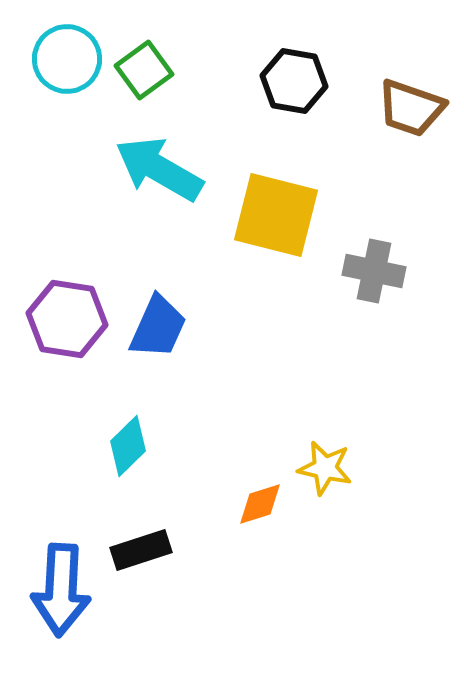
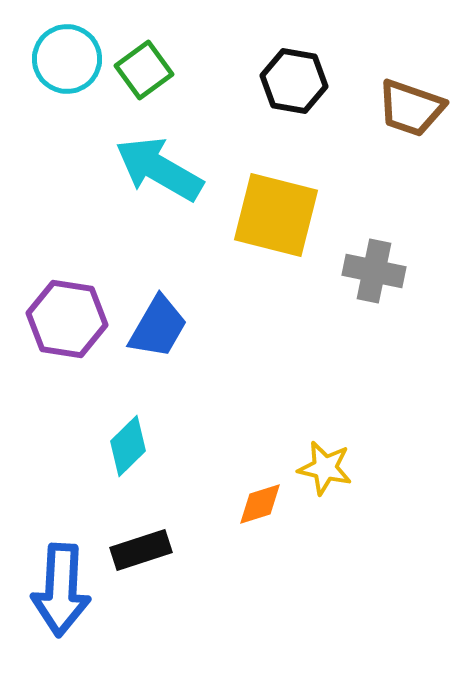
blue trapezoid: rotated 6 degrees clockwise
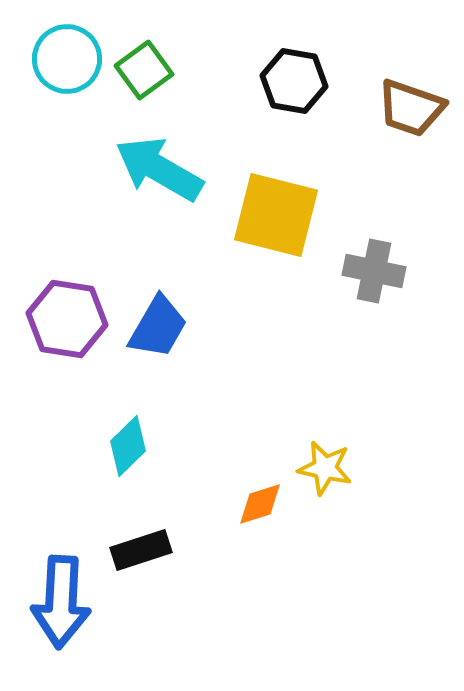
blue arrow: moved 12 px down
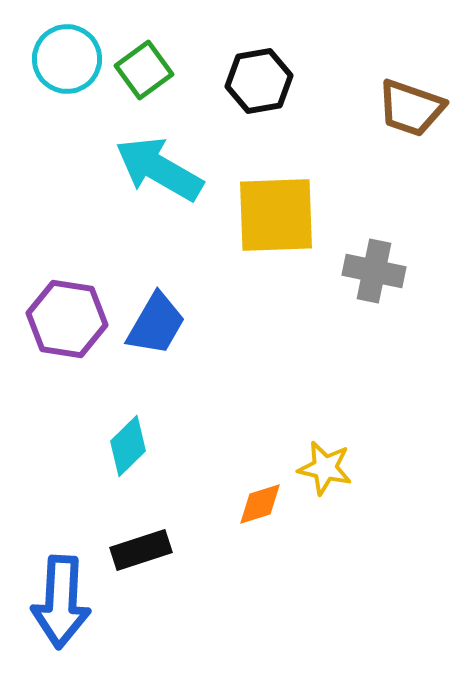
black hexagon: moved 35 px left; rotated 20 degrees counterclockwise
yellow square: rotated 16 degrees counterclockwise
blue trapezoid: moved 2 px left, 3 px up
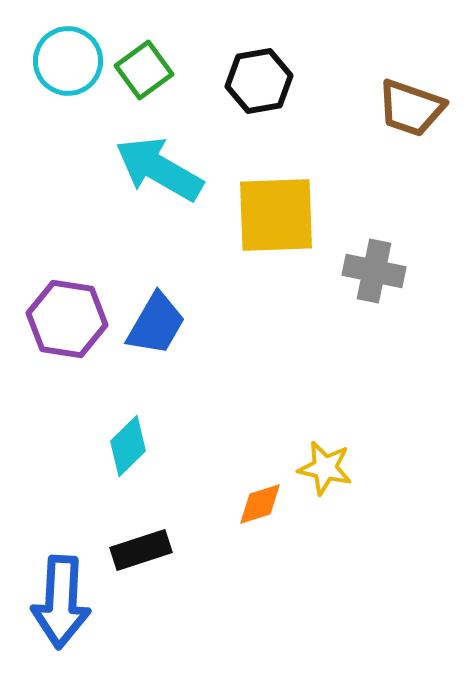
cyan circle: moved 1 px right, 2 px down
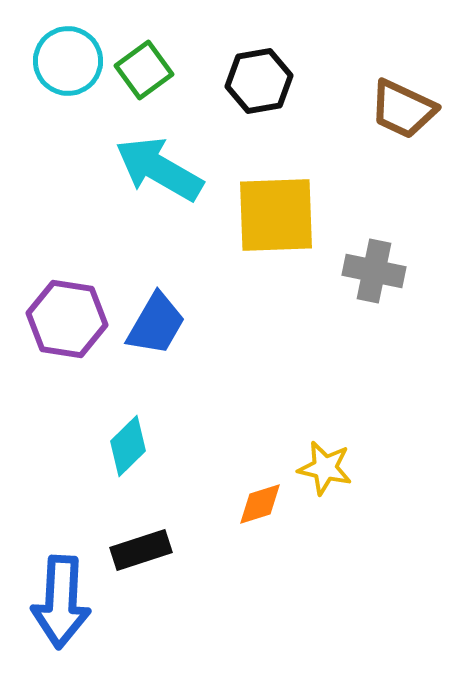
brown trapezoid: moved 8 px left, 1 px down; rotated 6 degrees clockwise
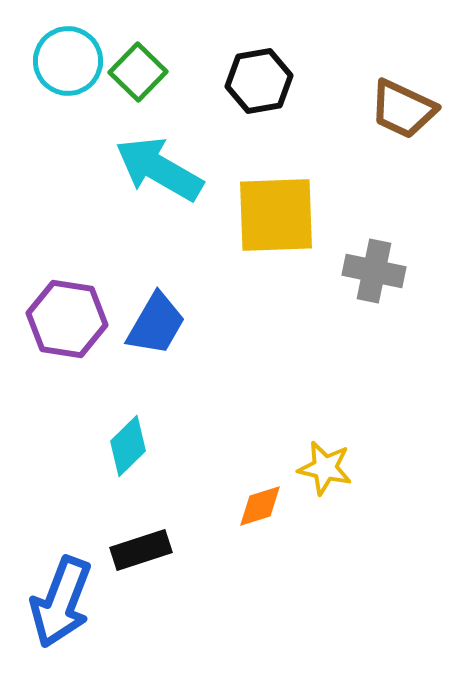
green square: moved 6 px left, 2 px down; rotated 10 degrees counterclockwise
orange diamond: moved 2 px down
blue arrow: rotated 18 degrees clockwise
